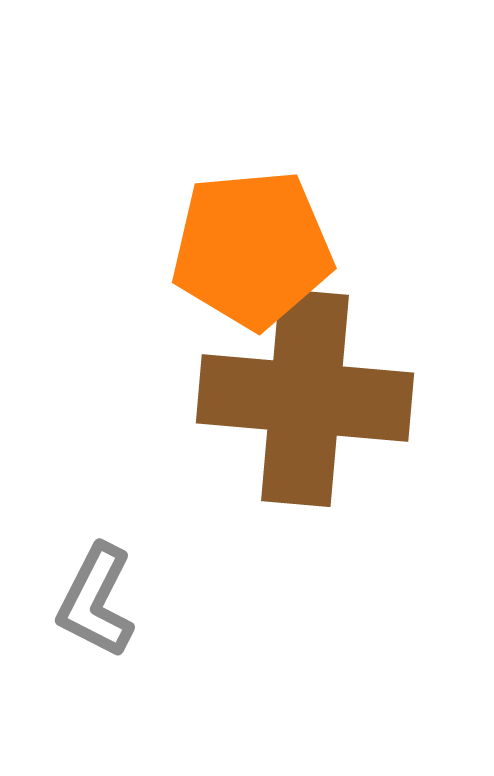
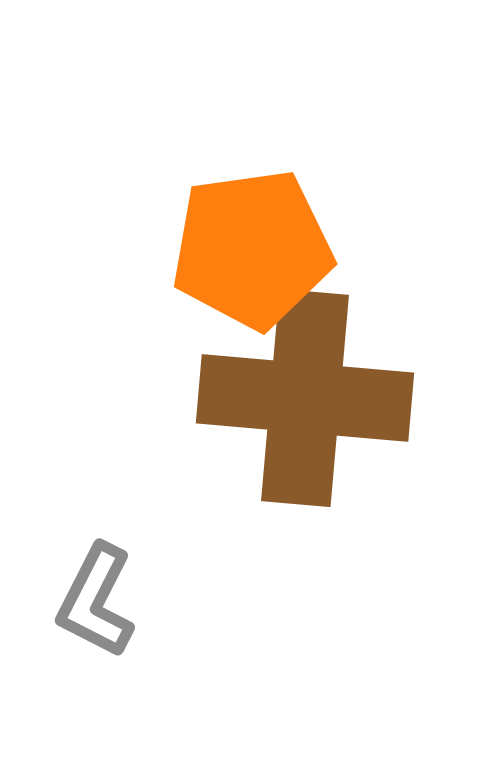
orange pentagon: rotated 3 degrees counterclockwise
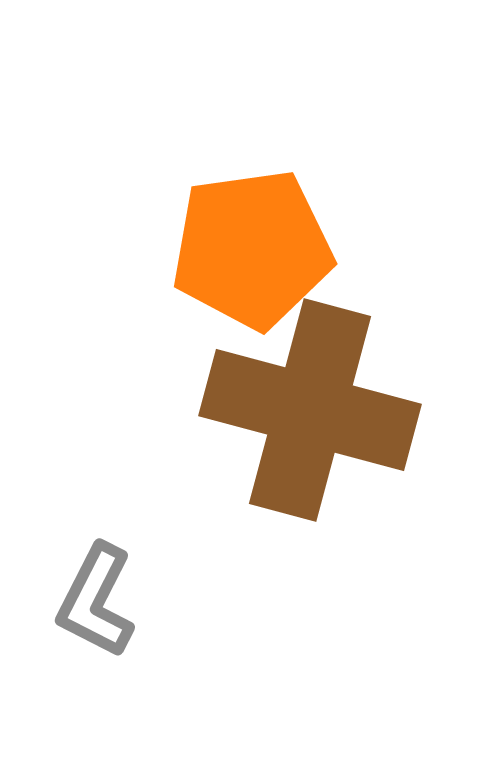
brown cross: moved 5 px right, 12 px down; rotated 10 degrees clockwise
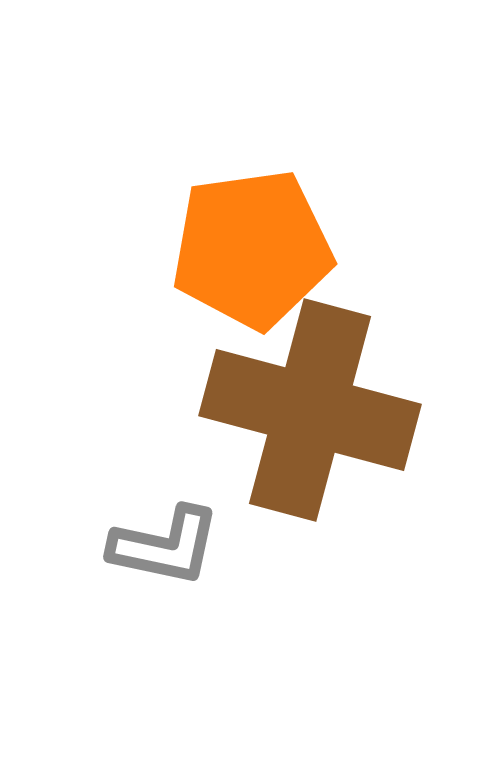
gray L-shape: moved 69 px right, 55 px up; rotated 105 degrees counterclockwise
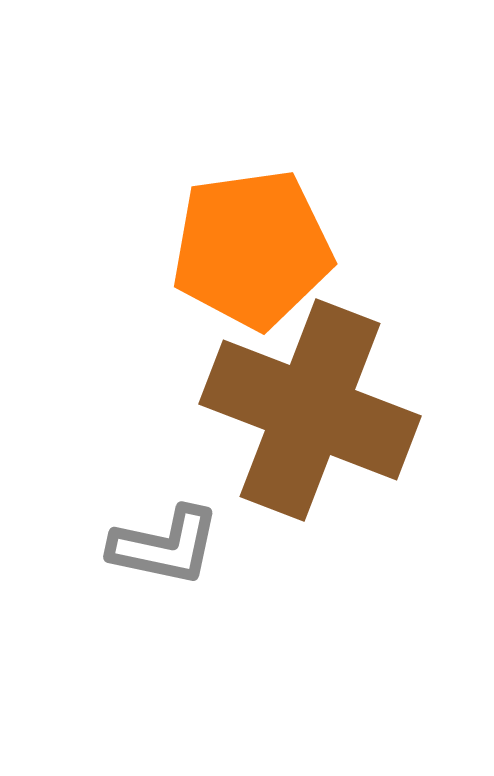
brown cross: rotated 6 degrees clockwise
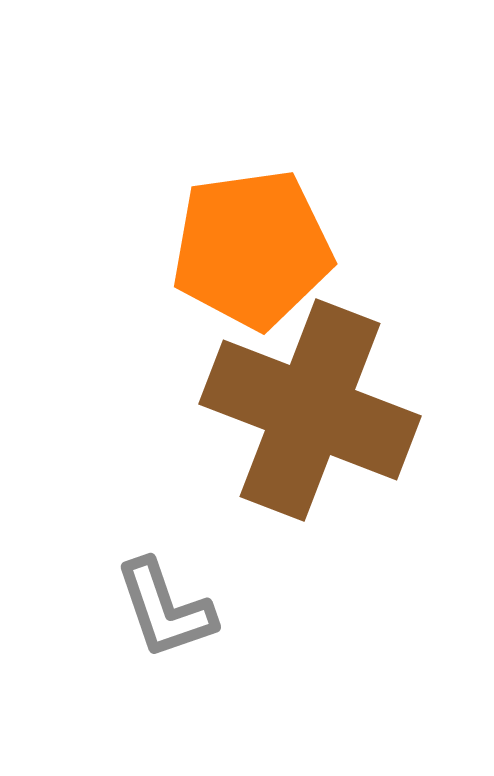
gray L-shape: moved 63 px down; rotated 59 degrees clockwise
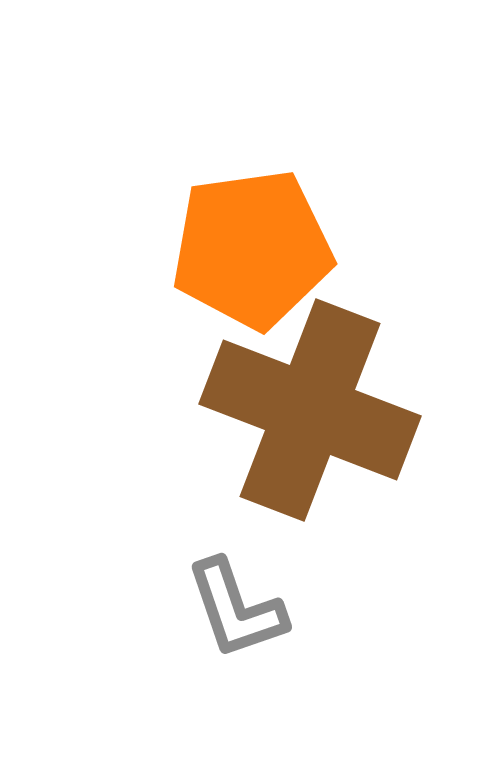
gray L-shape: moved 71 px right
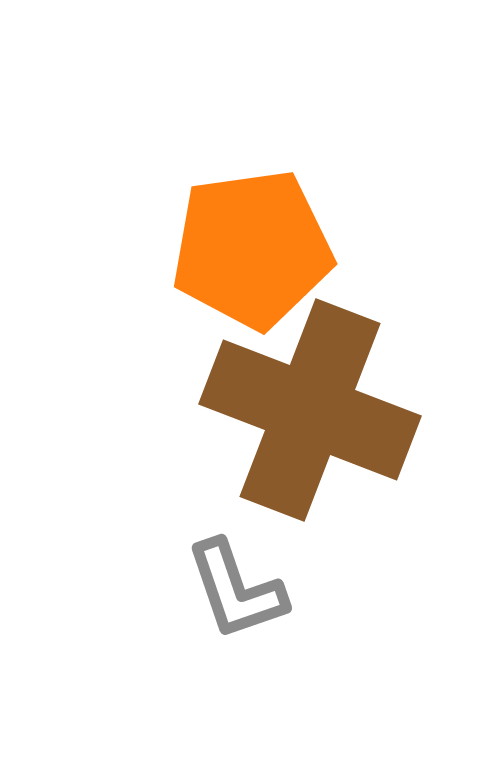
gray L-shape: moved 19 px up
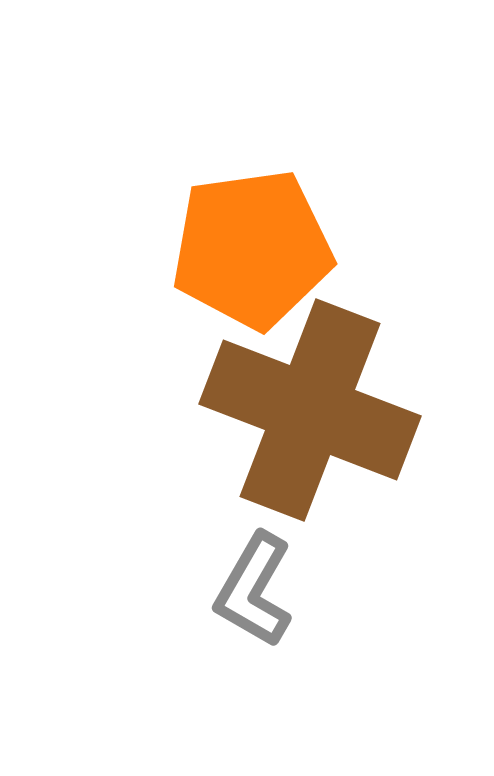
gray L-shape: moved 18 px right; rotated 49 degrees clockwise
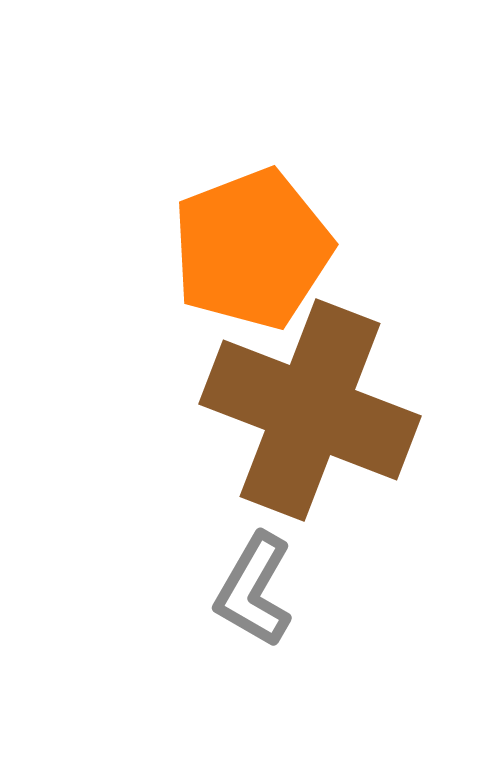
orange pentagon: rotated 13 degrees counterclockwise
